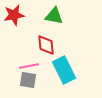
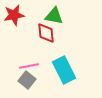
red diamond: moved 12 px up
gray square: moved 1 px left; rotated 30 degrees clockwise
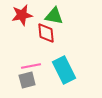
red star: moved 8 px right
pink line: moved 2 px right
gray square: rotated 36 degrees clockwise
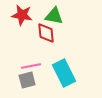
red star: rotated 20 degrees clockwise
cyan rectangle: moved 3 px down
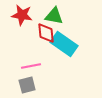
cyan rectangle: moved 29 px up; rotated 28 degrees counterclockwise
gray square: moved 5 px down
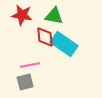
red diamond: moved 1 px left, 4 px down
pink line: moved 1 px left, 1 px up
gray square: moved 2 px left, 3 px up
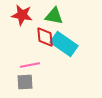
gray square: rotated 12 degrees clockwise
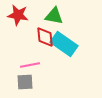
red star: moved 4 px left
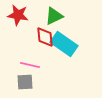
green triangle: rotated 36 degrees counterclockwise
pink line: rotated 24 degrees clockwise
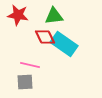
green triangle: rotated 18 degrees clockwise
red diamond: rotated 20 degrees counterclockwise
